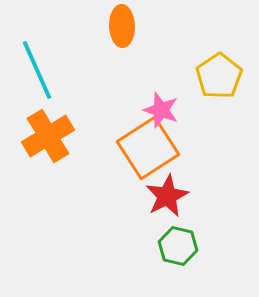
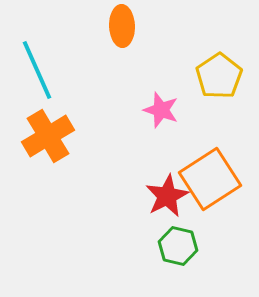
orange square: moved 62 px right, 31 px down
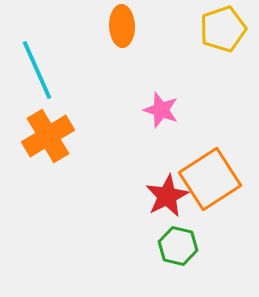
yellow pentagon: moved 4 px right, 47 px up; rotated 15 degrees clockwise
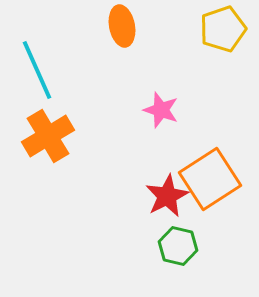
orange ellipse: rotated 9 degrees counterclockwise
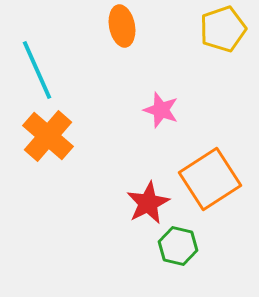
orange cross: rotated 18 degrees counterclockwise
red star: moved 19 px left, 7 px down
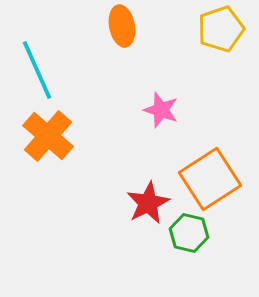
yellow pentagon: moved 2 px left
green hexagon: moved 11 px right, 13 px up
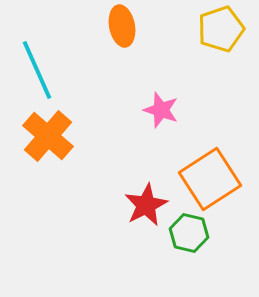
red star: moved 2 px left, 2 px down
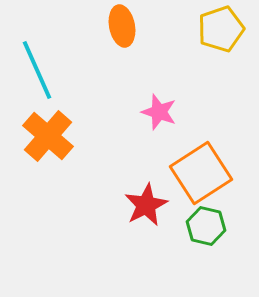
pink star: moved 2 px left, 2 px down
orange square: moved 9 px left, 6 px up
green hexagon: moved 17 px right, 7 px up
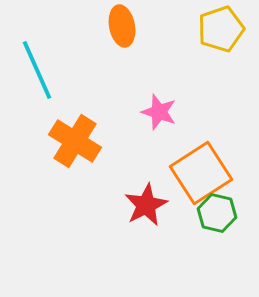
orange cross: moved 27 px right, 5 px down; rotated 9 degrees counterclockwise
green hexagon: moved 11 px right, 13 px up
